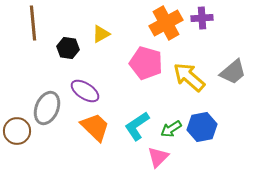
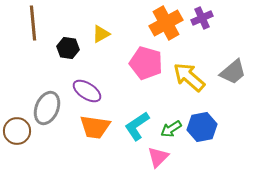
purple cross: rotated 20 degrees counterclockwise
purple ellipse: moved 2 px right
orange trapezoid: rotated 144 degrees clockwise
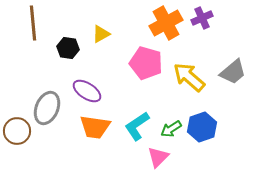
blue hexagon: rotated 8 degrees counterclockwise
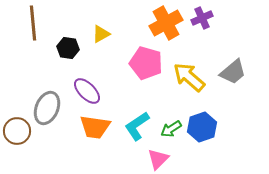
purple ellipse: rotated 12 degrees clockwise
pink triangle: moved 2 px down
